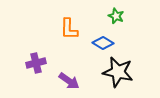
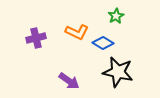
green star: rotated 21 degrees clockwise
orange L-shape: moved 8 px right, 3 px down; rotated 65 degrees counterclockwise
purple cross: moved 25 px up
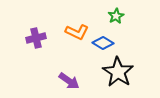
black star: rotated 20 degrees clockwise
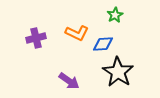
green star: moved 1 px left, 1 px up
orange L-shape: moved 1 px down
blue diamond: moved 1 px down; rotated 35 degrees counterclockwise
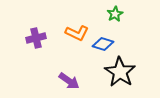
green star: moved 1 px up
blue diamond: rotated 20 degrees clockwise
black star: moved 2 px right
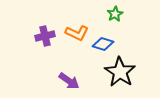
purple cross: moved 9 px right, 2 px up
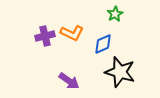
orange L-shape: moved 5 px left
blue diamond: rotated 40 degrees counterclockwise
black star: rotated 16 degrees counterclockwise
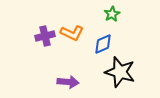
green star: moved 3 px left
purple arrow: moved 1 px left, 1 px down; rotated 30 degrees counterclockwise
